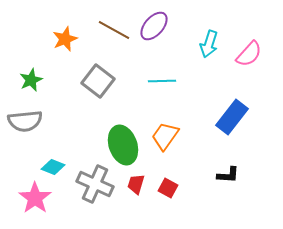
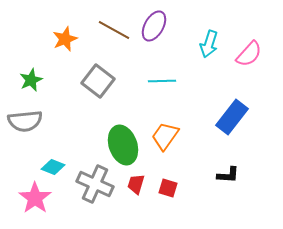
purple ellipse: rotated 12 degrees counterclockwise
red square: rotated 12 degrees counterclockwise
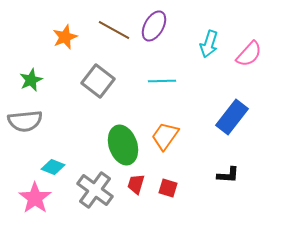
orange star: moved 2 px up
gray cross: moved 6 px down; rotated 12 degrees clockwise
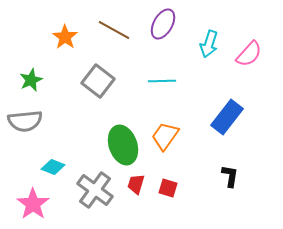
purple ellipse: moved 9 px right, 2 px up
orange star: rotated 15 degrees counterclockwise
blue rectangle: moved 5 px left
black L-shape: moved 2 px right, 1 px down; rotated 85 degrees counterclockwise
pink star: moved 2 px left, 6 px down
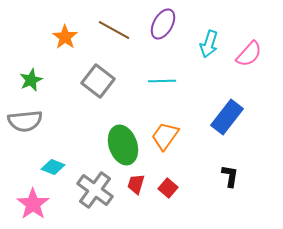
red square: rotated 24 degrees clockwise
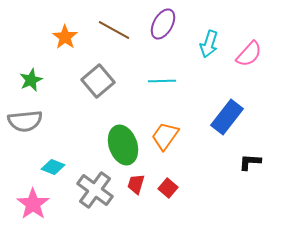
gray square: rotated 12 degrees clockwise
black L-shape: moved 20 px right, 14 px up; rotated 95 degrees counterclockwise
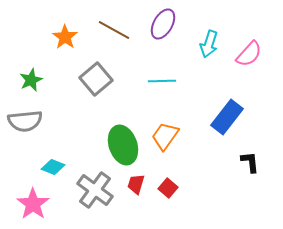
gray square: moved 2 px left, 2 px up
black L-shape: rotated 80 degrees clockwise
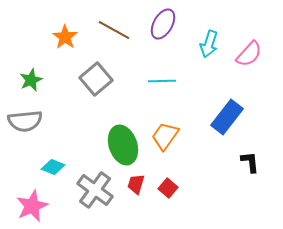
pink star: moved 1 px left, 2 px down; rotated 12 degrees clockwise
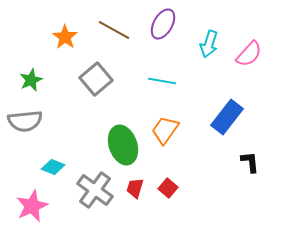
cyan line: rotated 12 degrees clockwise
orange trapezoid: moved 6 px up
red trapezoid: moved 1 px left, 4 px down
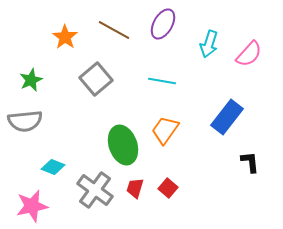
pink star: rotated 12 degrees clockwise
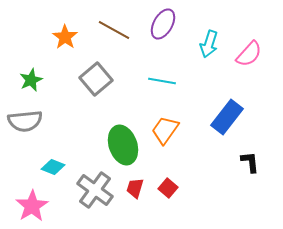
pink star: rotated 20 degrees counterclockwise
